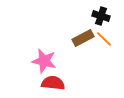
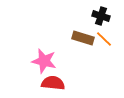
brown rectangle: rotated 45 degrees clockwise
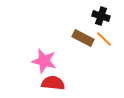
brown rectangle: rotated 10 degrees clockwise
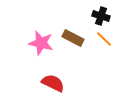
brown rectangle: moved 10 px left
pink star: moved 3 px left, 18 px up
red semicircle: rotated 20 degrees clockwise
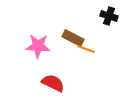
black cross: moved 8 px right
orange line: moved 18 px left, 10 px down; rotated 24 degrees counterclockwise
pink star: moved 3 px left, 3 px down; rotated 10 degrees counterclockwise
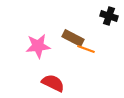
pink star: rotated 10 degrees counterclockwise
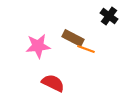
black cross: rotated 18 degrees clockwise
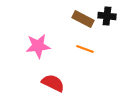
black cross: moved 2 px left; rotated 30 degrees counterclockwise
brown rectangle: moved 10 px right, 19 px up
orange line: moved 1 px left
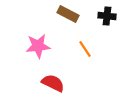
brown rectangle: moved 15 px left, 5 px up
orange line: rotated 36 degrees clockwise
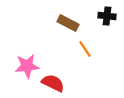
brown rectangle: moved 9 px down
pink star: moved 11 px left, 20 px down
